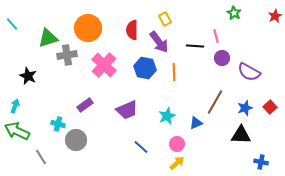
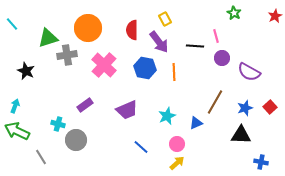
black star: moved 2 px left, 5 px up
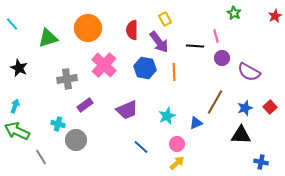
gray cross: moved 24 px down
black star: moved 7 px left, 3 px up
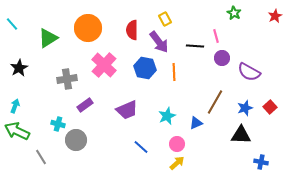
green triangle: rotated 15 degrees counterclockwise
black star: rotated 18 degrees clockwise
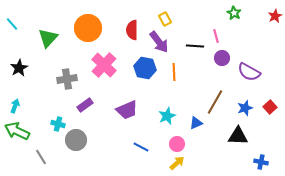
green triangle: rotated 15 degrees counterclockwise
black triangle: moved 3 px left, 1 px down
blue line: rotated 14 degrees counterclockwise
